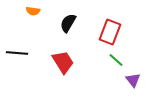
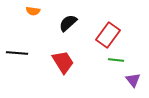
black semicircle: rotated 18 degrees clockwise
red rectangle: moved 2 px left, 3 px down; rotated 15 degrees clockwise
green line: rotated 35 degrees counterclockwise
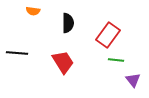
black semicircle: rotated 132 degrees clockwise
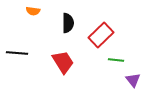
red rectangle: moved 7 px left; rotated 10 degrees clockwise
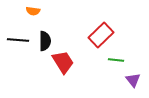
black semicircle: moved 23 px left, 18 px down
black line: moved 1 px right, 13 px up
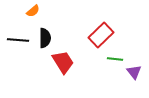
orange semicircle: rotated 48 degrees counterclockwise
black semicircle: moved 3 px up
green line: moved 1 px left, 1 px up
purple triangle: moved 1 px right, 8 px up
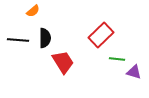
green line: moved 2 px right
purple triangle: rotated 35 degrees counterclockwise
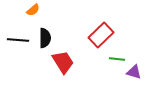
orange semicircle: moved 1 px up
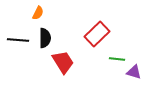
orange semicircle: moved 5 px right, 3 px down; rotated 24 degrees counterclockwise
red rectangle: moved 4 px left, 1 px up
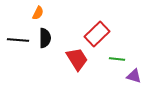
red trapezoid: moved 14 px right, 3 px up
purple triangle: moved 4 px down
